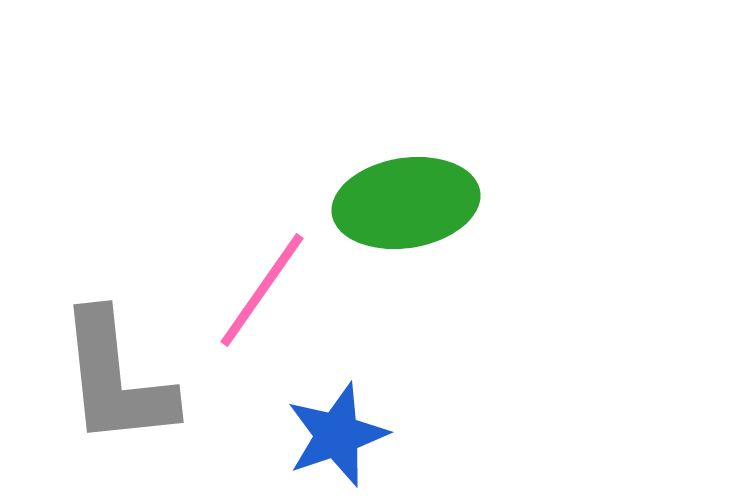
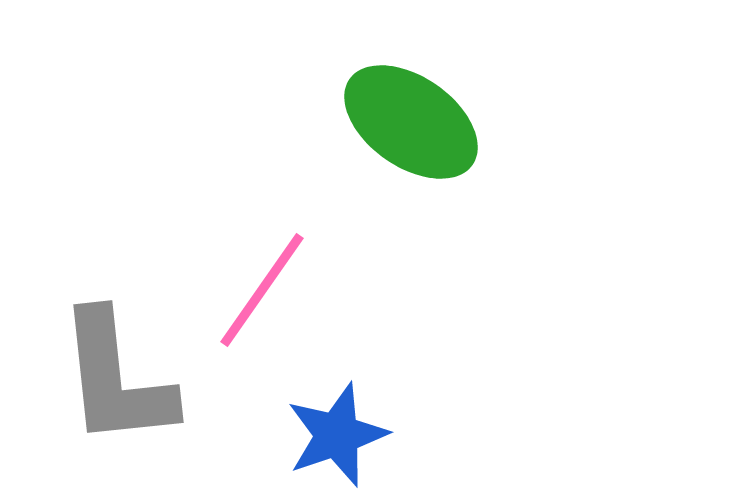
green ellipse: moved 5 px right, 81 px up; rotated 44 degrees clockwise
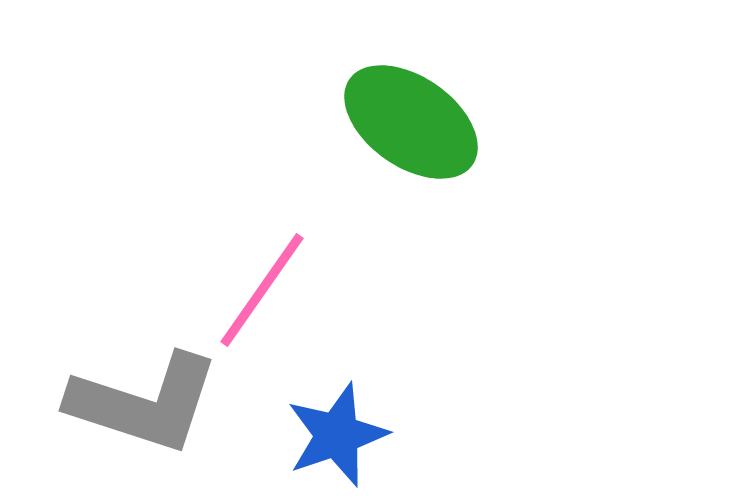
gray L-shape: moved 28 px right, 24 px down; rotated 66 degrees counterclockwise
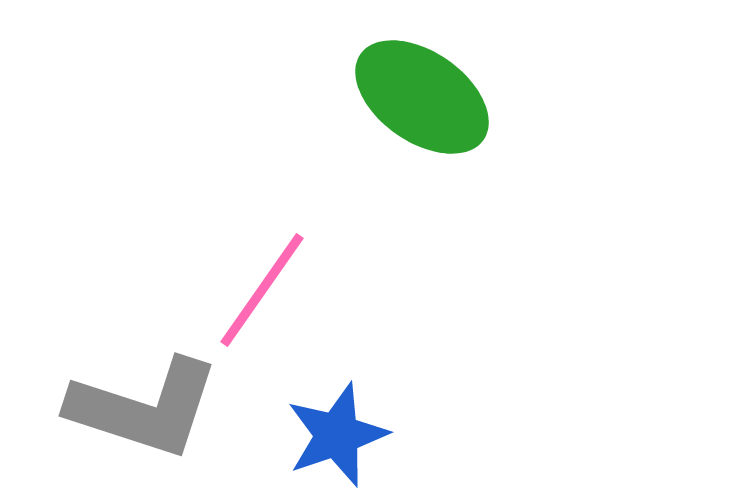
green ellipse: moved 11 px right, 25 px up
gray L-shape: moved 5 px down
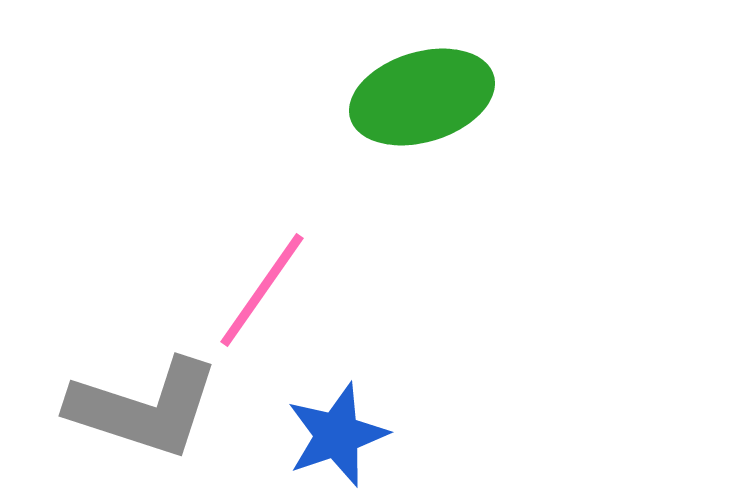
green ellipse: rotated 52 degrees counterclockwise
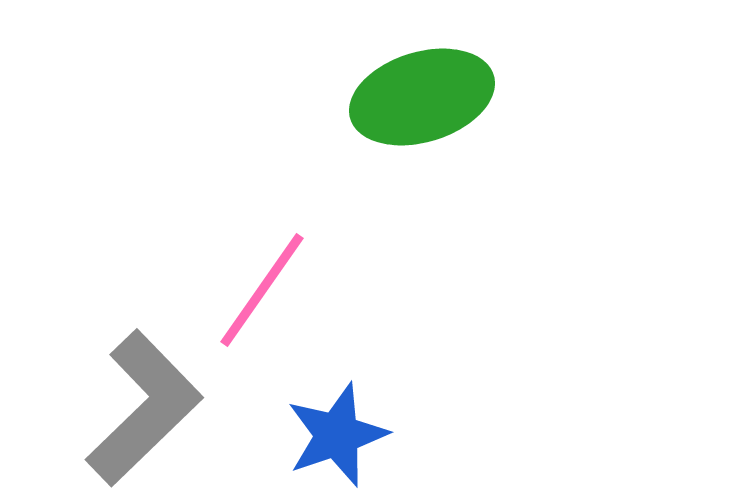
gray L-shape: rotated 62 degrees counterclockwise
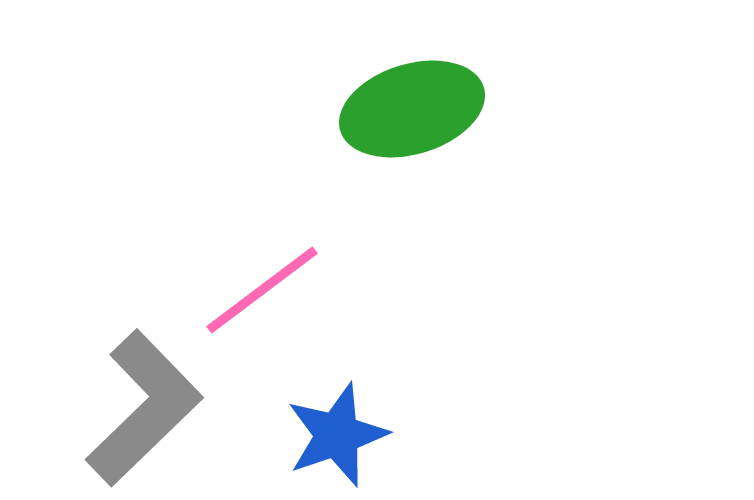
green ellipse: moved 10 px left, 12 px down
pink line: rotated 18 degrees clockwise
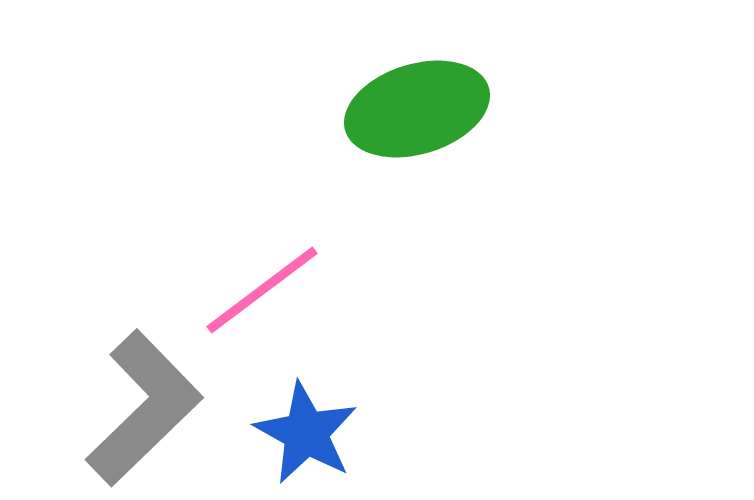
green ellipse: moved 5 px right
blue star: moved 31 px left, 2 px up; rotated 24 degrees counterclockwise
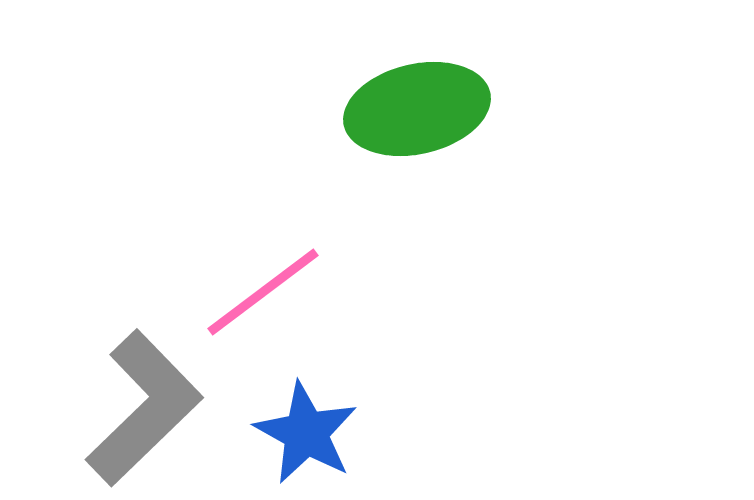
green ellipse: rotated 4 degrees clockwise
pink line: moved 1 px right, 2 px down
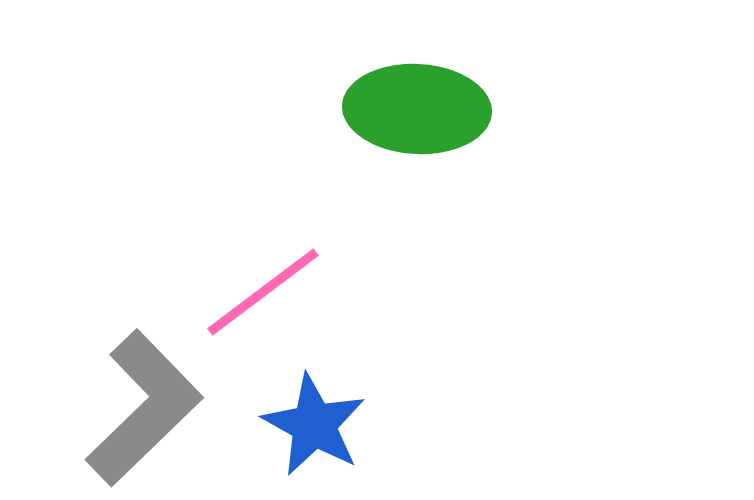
green ellipse: rotated 16 degrees clockwise
blue star: moved 8 px right, 8 px up
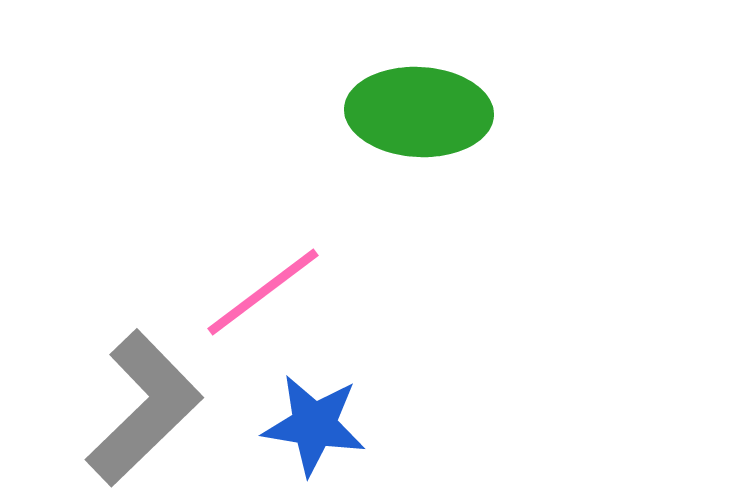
green ellipse: moved 2 px right, 3 px down
blue star: rotated 20 degrees counterclockwise
